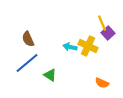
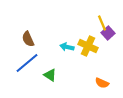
cyan arrow: moved 3 px left
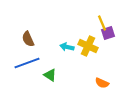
purple square: rotated 24 degrees clockwise
blue line: rotated 20 degrees clockwise
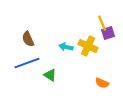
cyan arrow: moved 1 px left
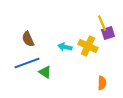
cyan arrow: moved 1 px left
green triangle: moved 5 px left, 3 px up
orange semicircle: rotated 112 degrees counterclockwise
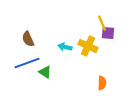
purple square: rotated 24 degrees clockwise
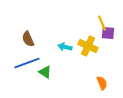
orange semicircle: rotated 24 degrees counterclockwise
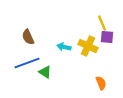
purple square: moved 1 px left, 4 px down
brown semicircle: moved 2 px up
cyan arrow: moved 1 px left
orange semicircle: moved 1 px left
